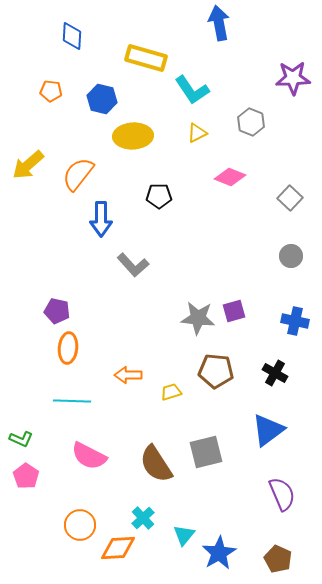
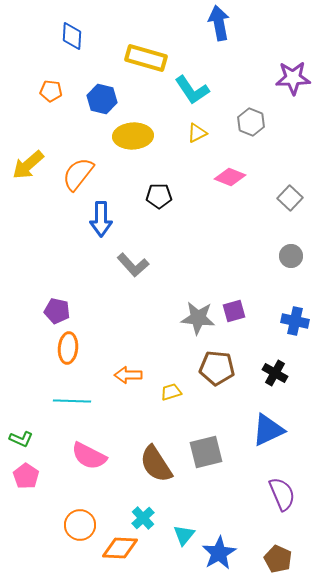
brown pentagon at (216, 371): moved 1 px right, 3 px up
blue triangle at (268, 430): rotated 12 degrees clockwise
orange diamond at (118, 548): moved 2 px right; rotated 6 degrees clockwise
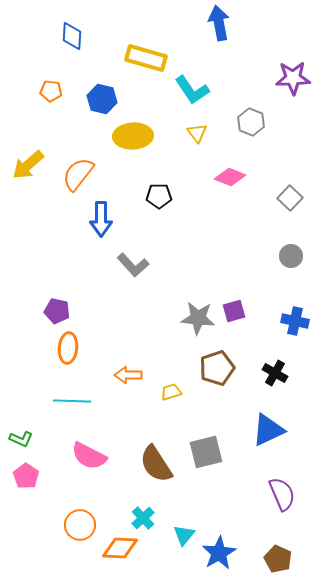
yellow triangle at (197, 133): rotated 40 degrees counterclockwise
brown pentagon at (217, 368): rotated 24 degrees counterclockwise
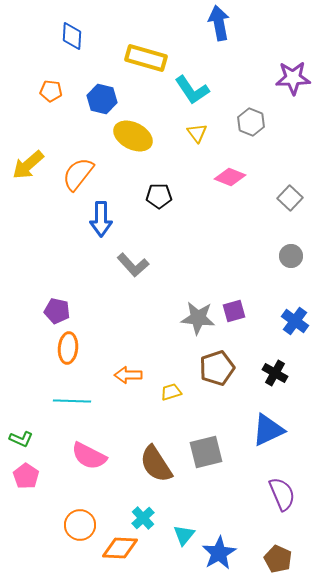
yellow ellipse at (133, 136): rotated 30 degrees clockwise
blue cross at (295, 321): rotated 24 degrees clockwise
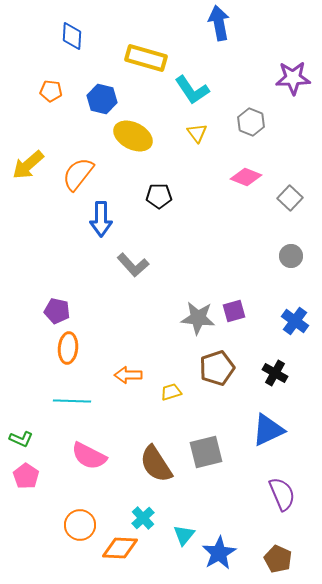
pink diamond at (230, 177): moved 16 px right
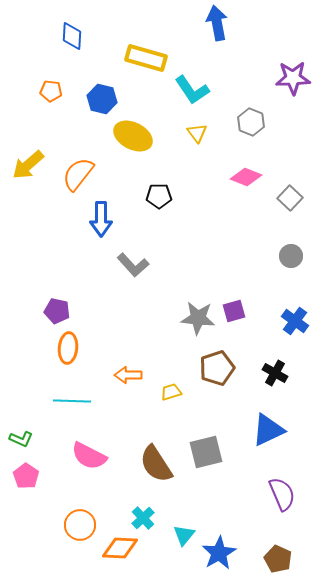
blue arrow at (219, 23): moved 2 px left
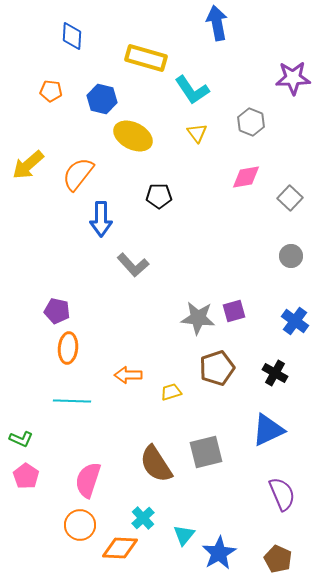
pink diamond at (246, 177): rotated 32 degrees counterclockwise
pink semicircle at (89, 456): moved 1 px left, 24 px down; rotated 81 degrees clockwise
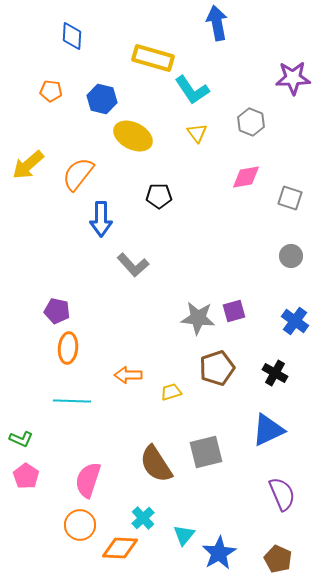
yellow rectangle at (146, 58): moved 7 px right
gray square at (290, 198): rotated 25 degrees counterclockwise
